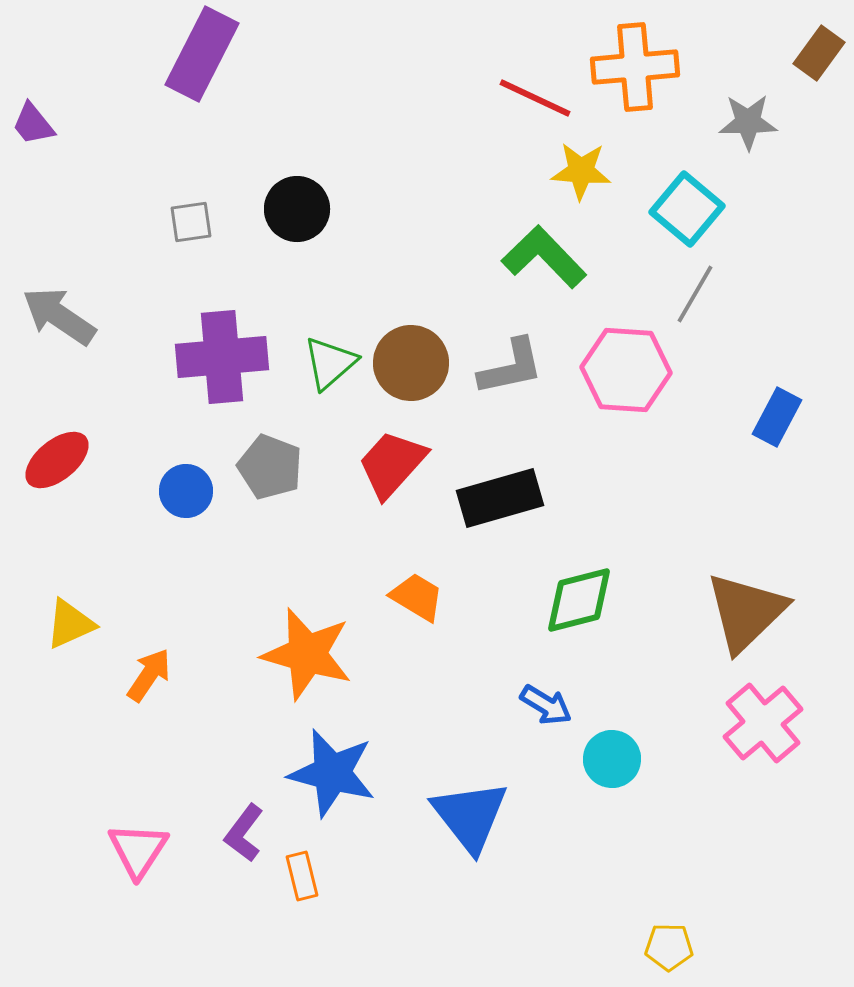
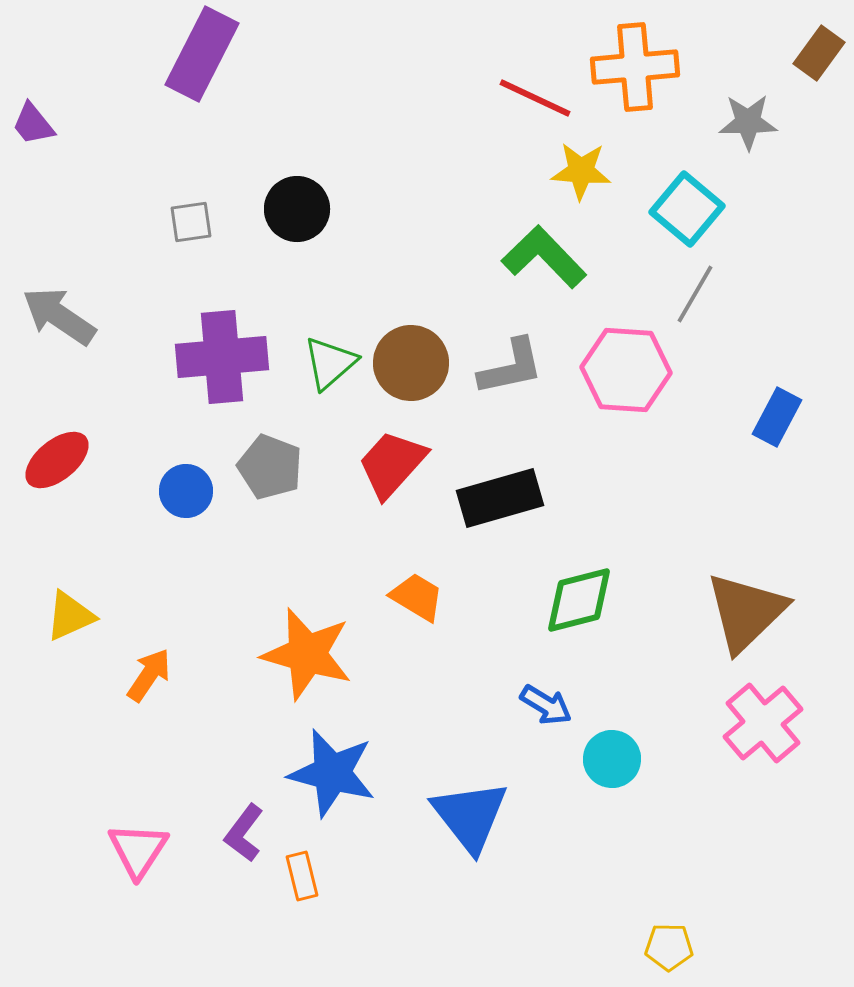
yellow triangle: moved 8 px up
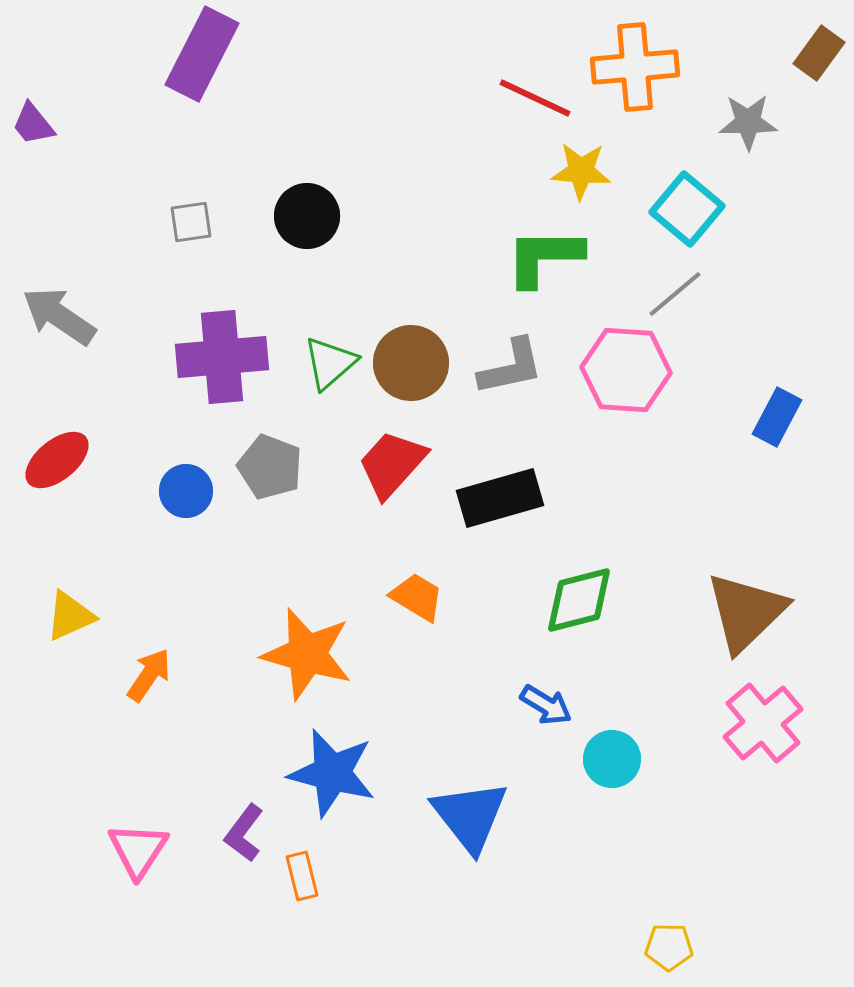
black circle: moved 10 px right, 7 px down
green L-shape: rotated 46 degrees counterclockwise
gray line: moved 20 px left; rotated 20 degrees clockwise
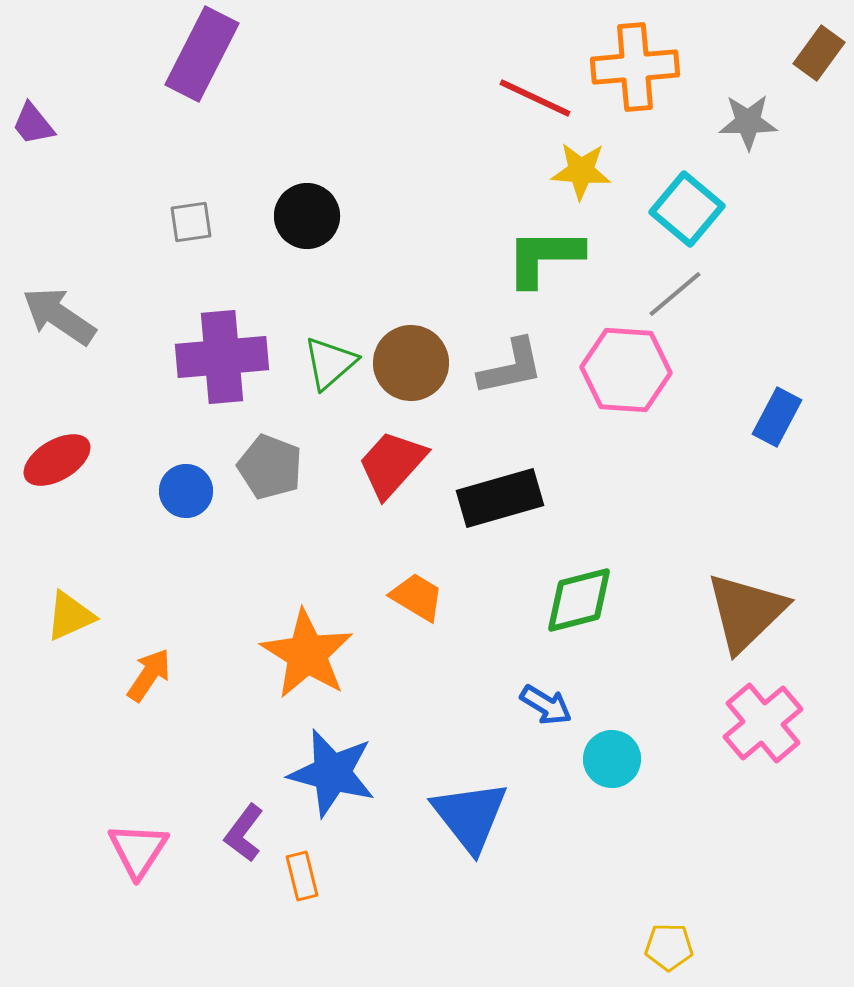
red ellipse: rotated 8 degrees clockwise
orange star: rotated 16 degrees clockwise
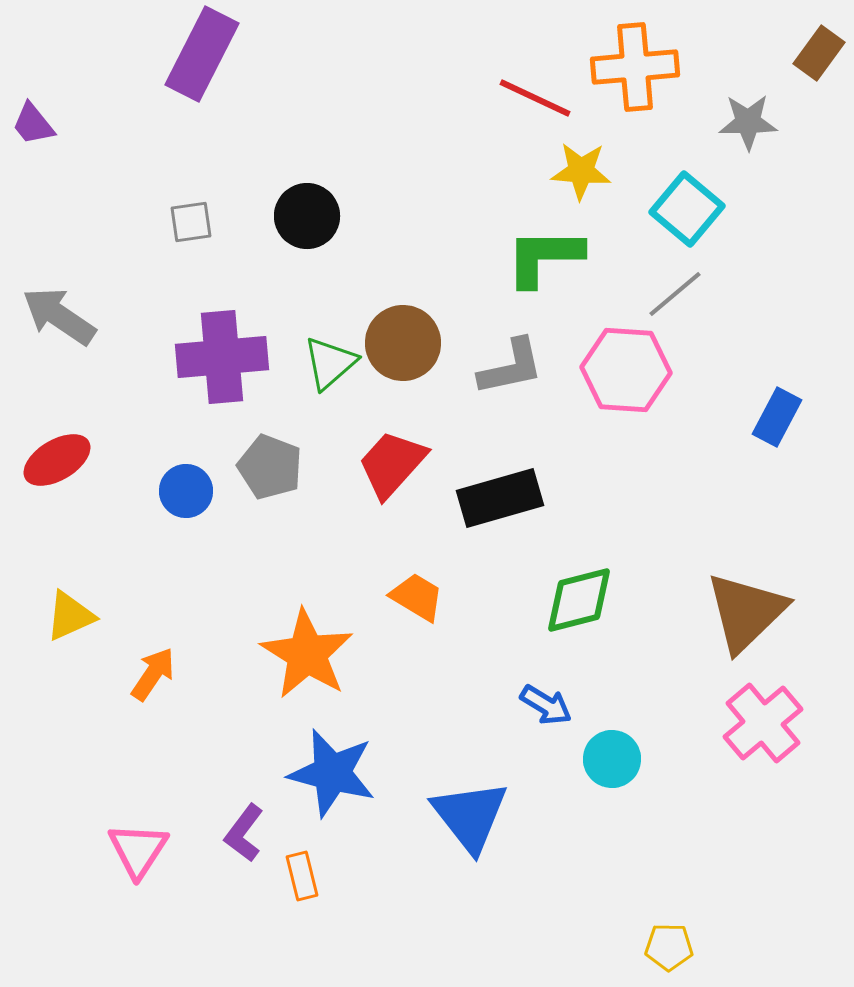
brown circle: moved 8 px left, 20 px up
orange arrow: moved 4 px right, 1 px up
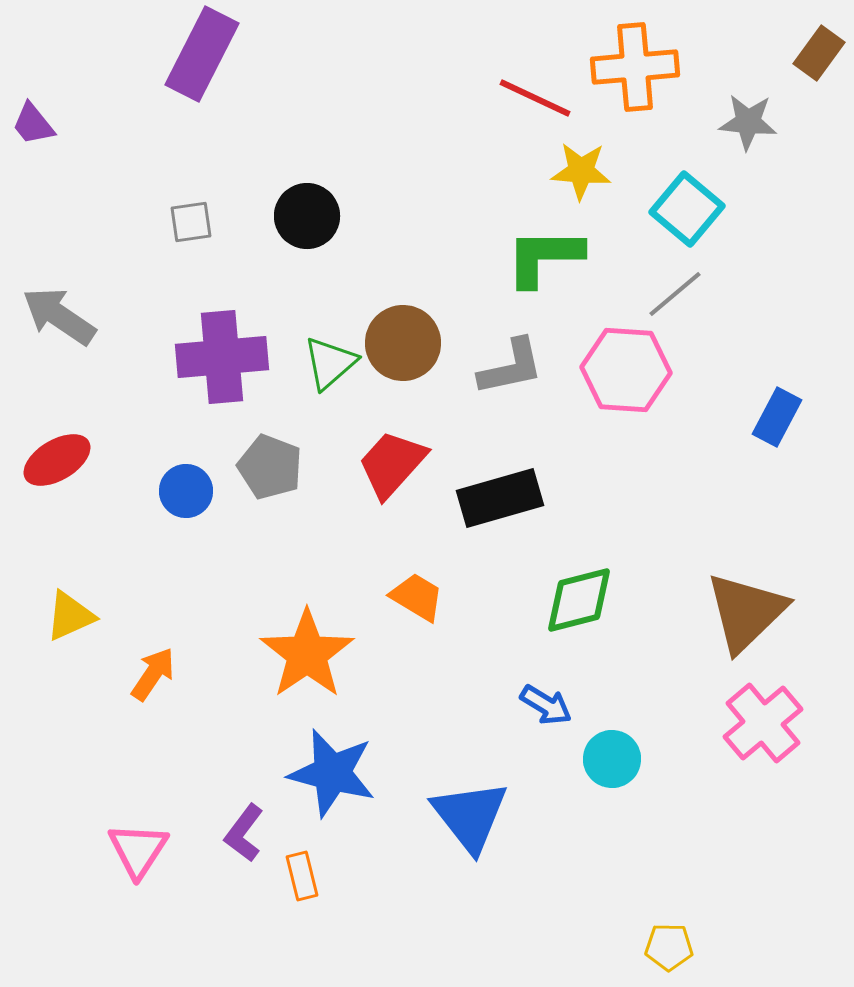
gray star: rotated 6 degrees clockwise
orange star: rotated 6 degrees clockwise
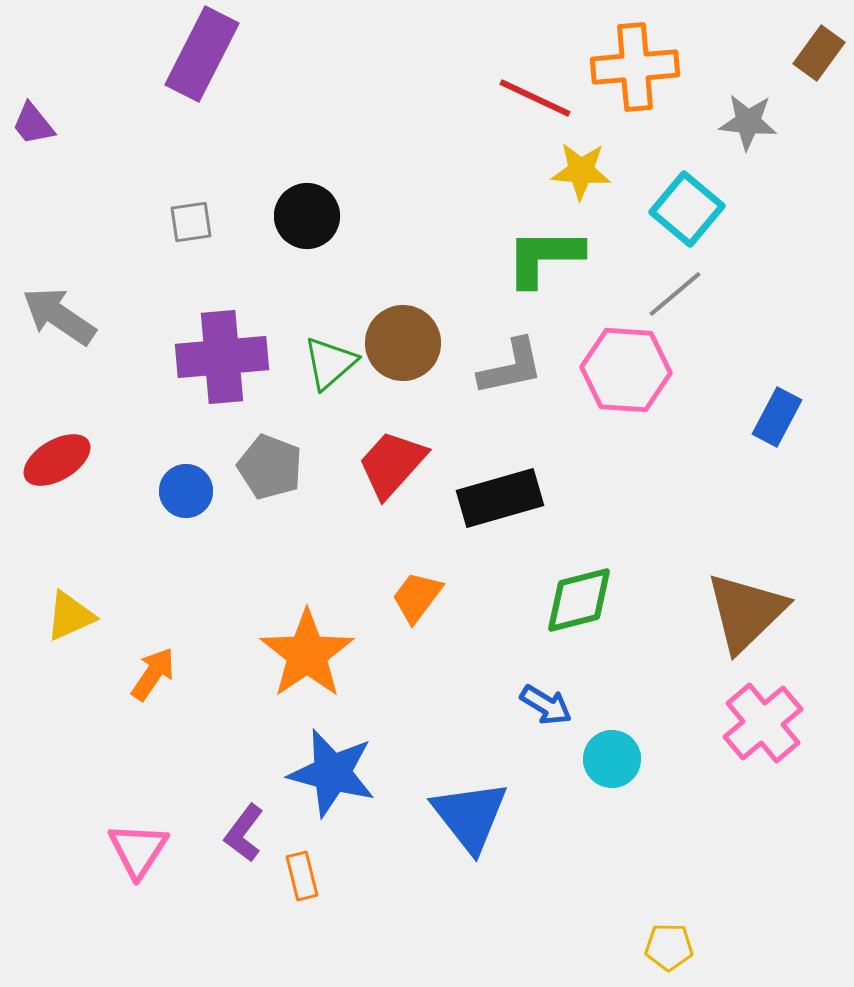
orange trapezoid: rotated 84 degrees counterclockwise
